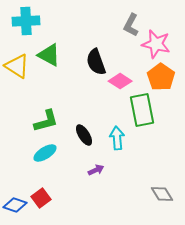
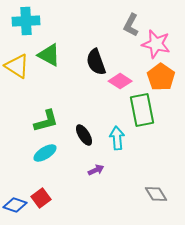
gray diamond: moved 6 px left
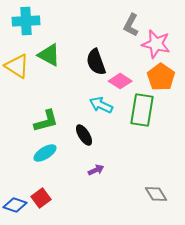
green rectangle: rotated 20 degrees clockwise
cyan arrow: moved 16 px left, 33 px up; rotated 60 degrees counterclockwise
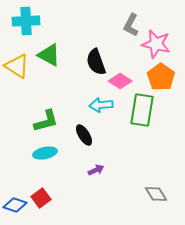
cyan arrow: rotated 30 degrees counterclockwise
cyan ellipse: rotated 20 degrees clockwise
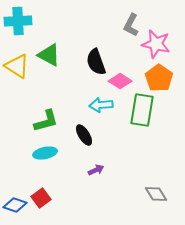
cyan cross: moved 8 px left
orange pentagon: moved 2 px left, 1 px down
